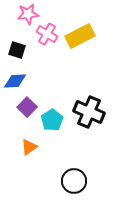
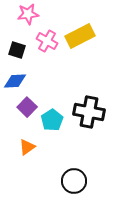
pink cross: moved 7 px down
black cross: rotated 12 degrees counterclockwise
orange triangle: moved 2 px left
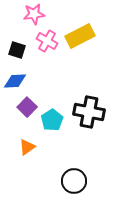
pink star: moved 6 px right
